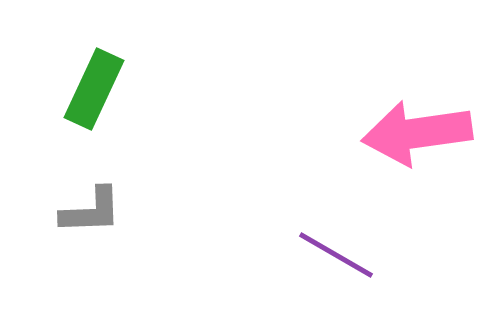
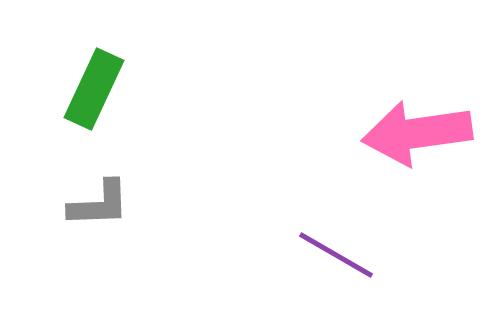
gray L-shape: moved 8 px right, 7 px up
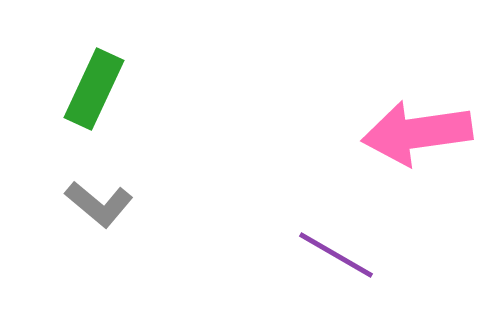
gray L-shape: rotated 42 degrees clockwise
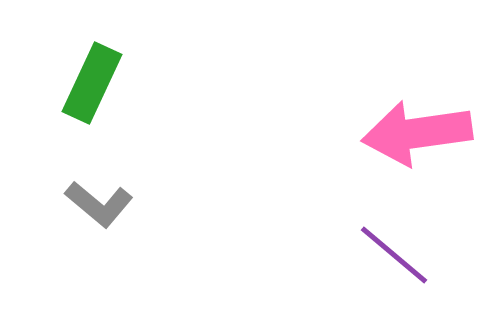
green rectangle: moved 2 px left, 6 px up
purple line: moved 58 px right; rotated 10 degrees clockwise
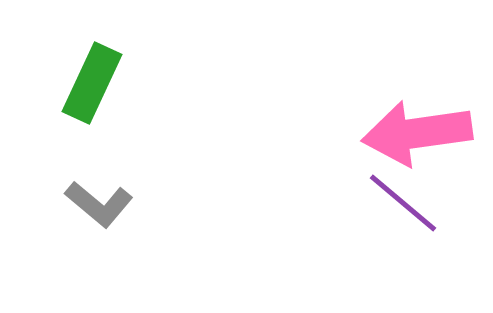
purple line: moved 9 px right, 52 px up
